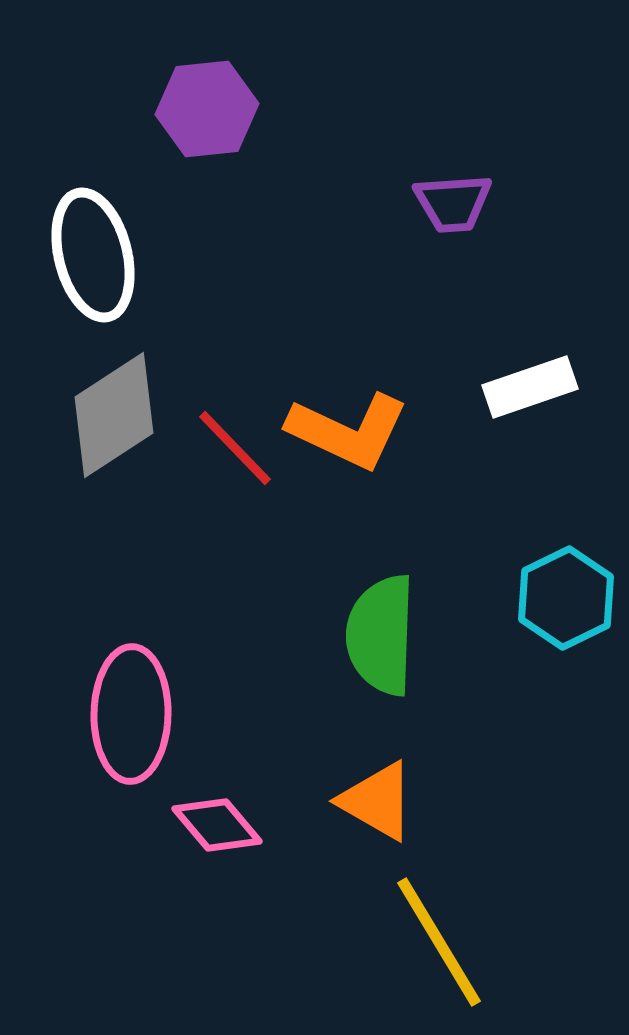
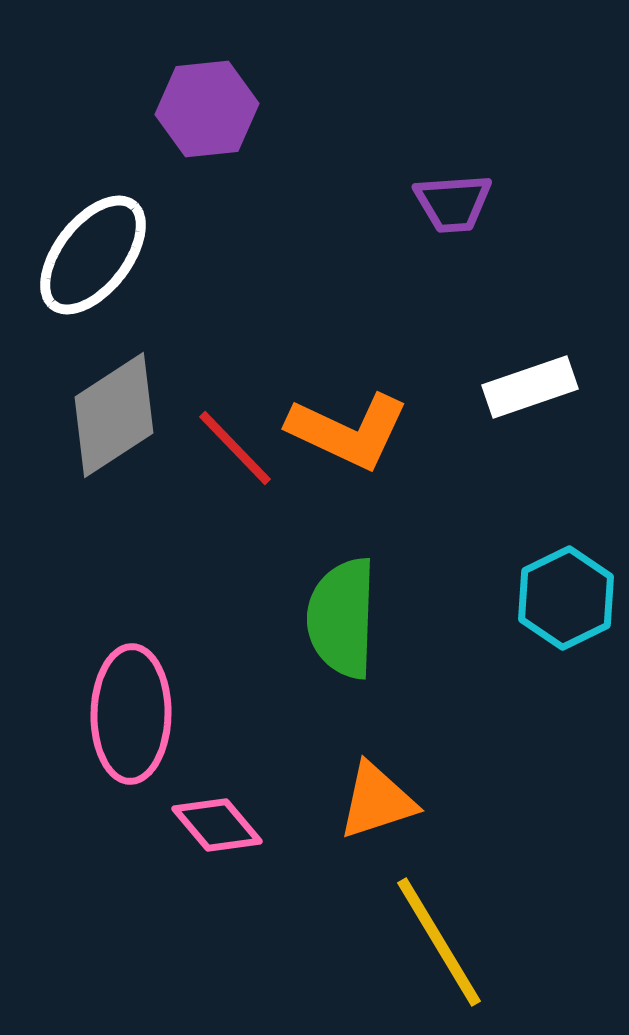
white ellipse: rotated 52 degrees clockwise
green semicircle: moved 39 px left, 17 px up
orange triangle: rotated 48 degrees counterclockwise
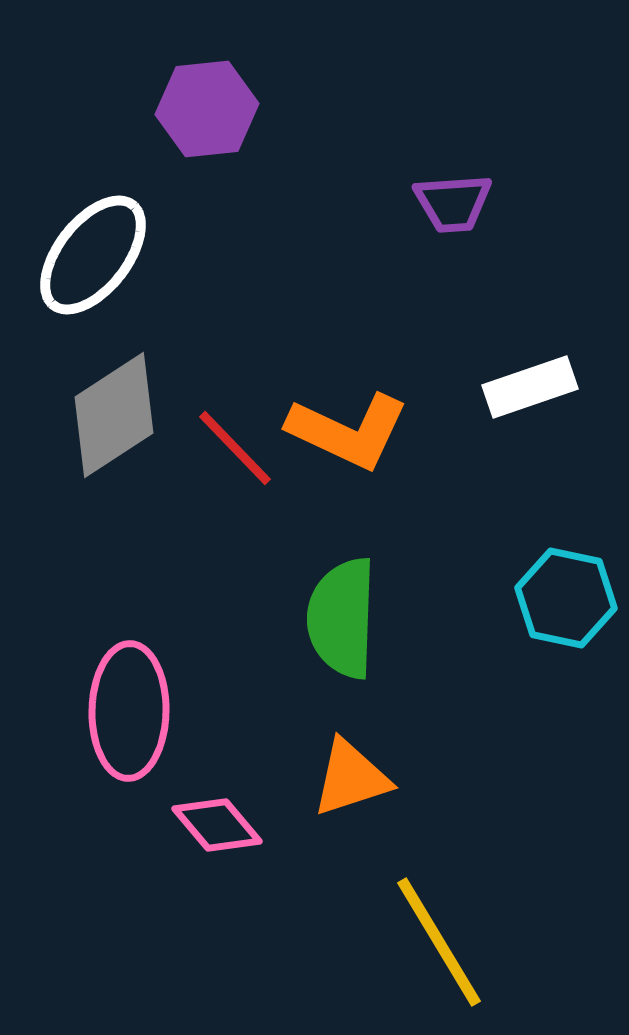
cyan hexagon: rotated 22 degrees counterclockwise
pink ellipse: moved 2 px left, 3 px up
orange triangle: moved 26 px left, 23 px up
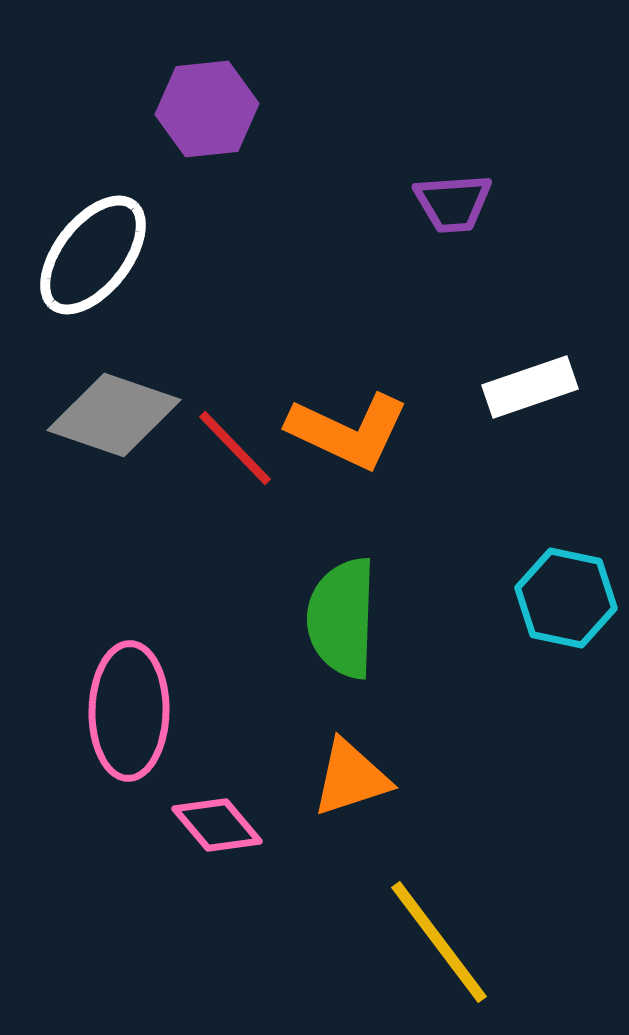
gray diamond: rotated 52 degrees clockwise
yellow line: rotated 6 degrees counterclockwise
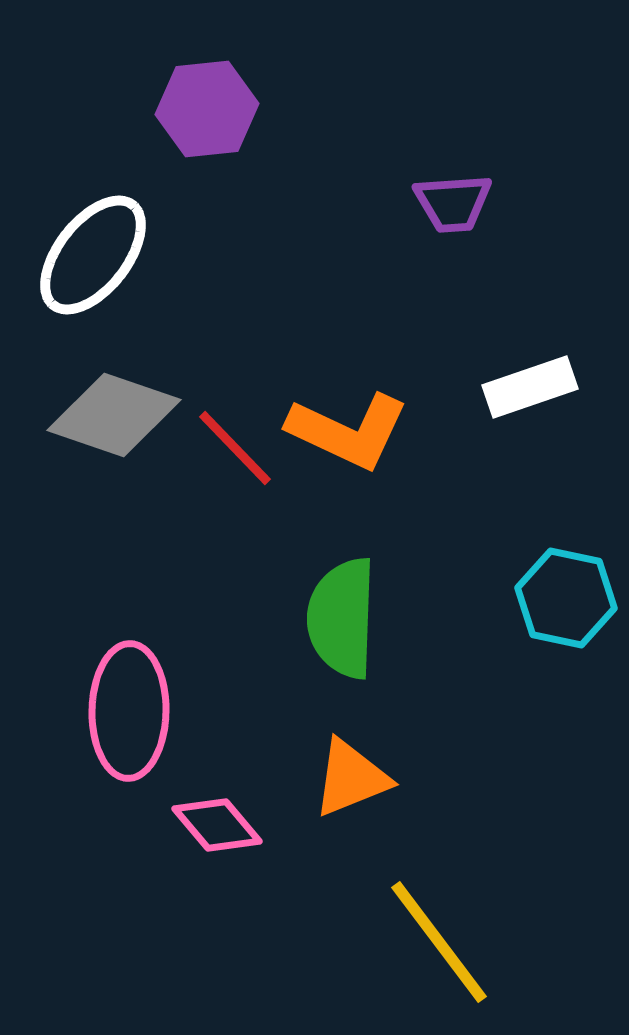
orange triangle: rotated 4 degrees counterclockwise
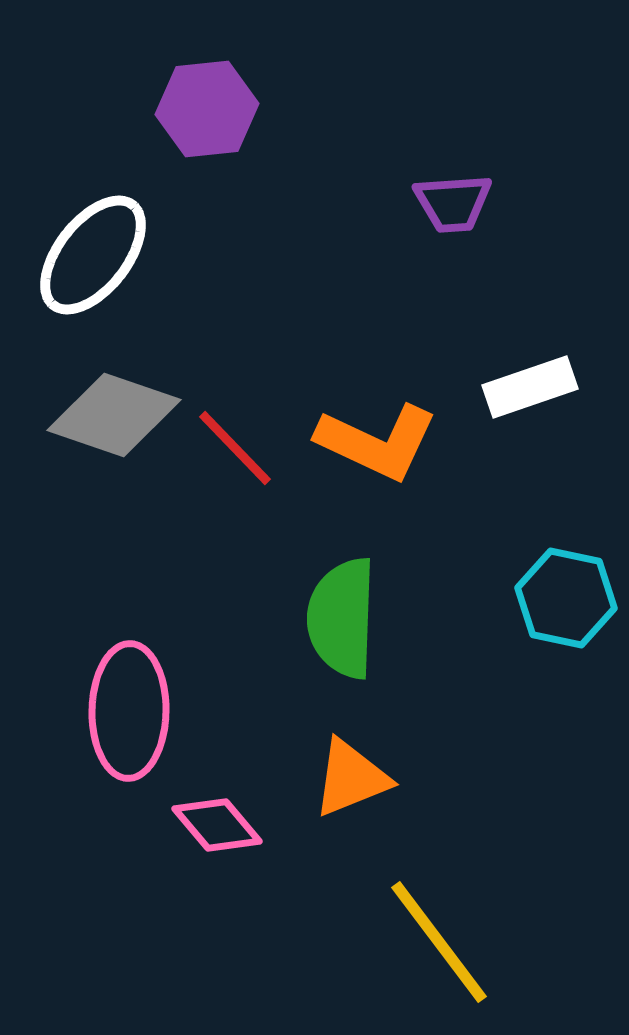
orange L-shape: moved 29 px right, 11 px down
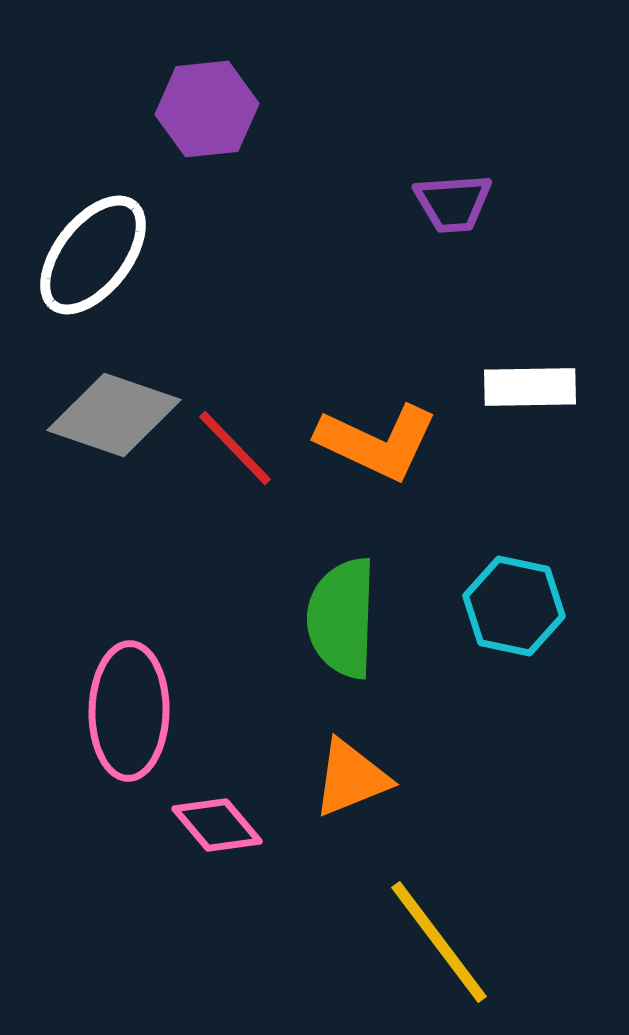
white rectangle: rotated 18 degrees clockwise
cyan hexagon: moved 52 px left, 8 px down
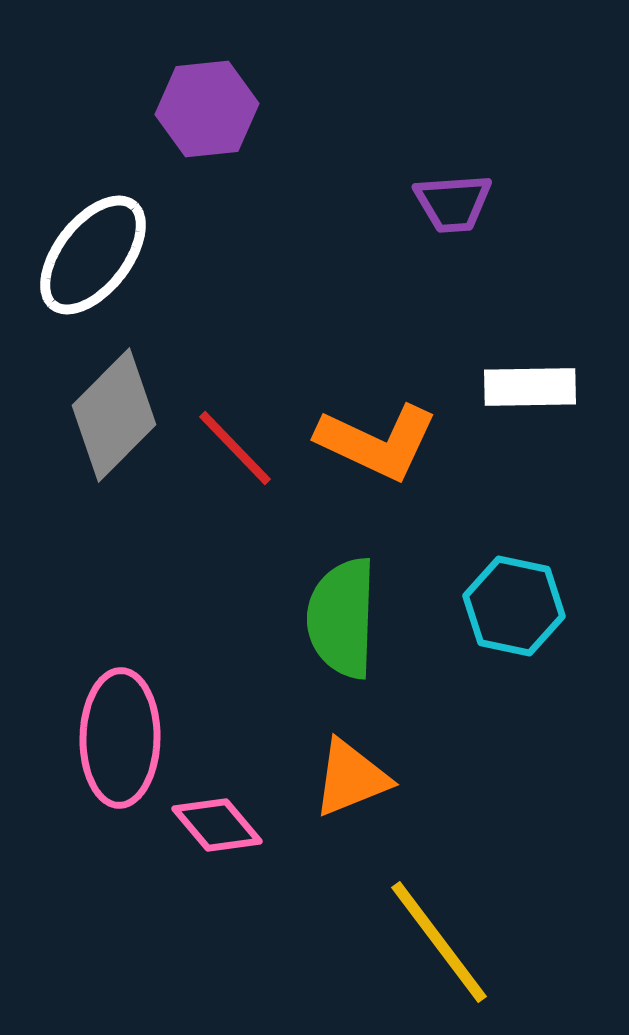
gray diamond: rotated 64 degrees counterclockwise
pink ellipse: moved 9 px left, 27 px down
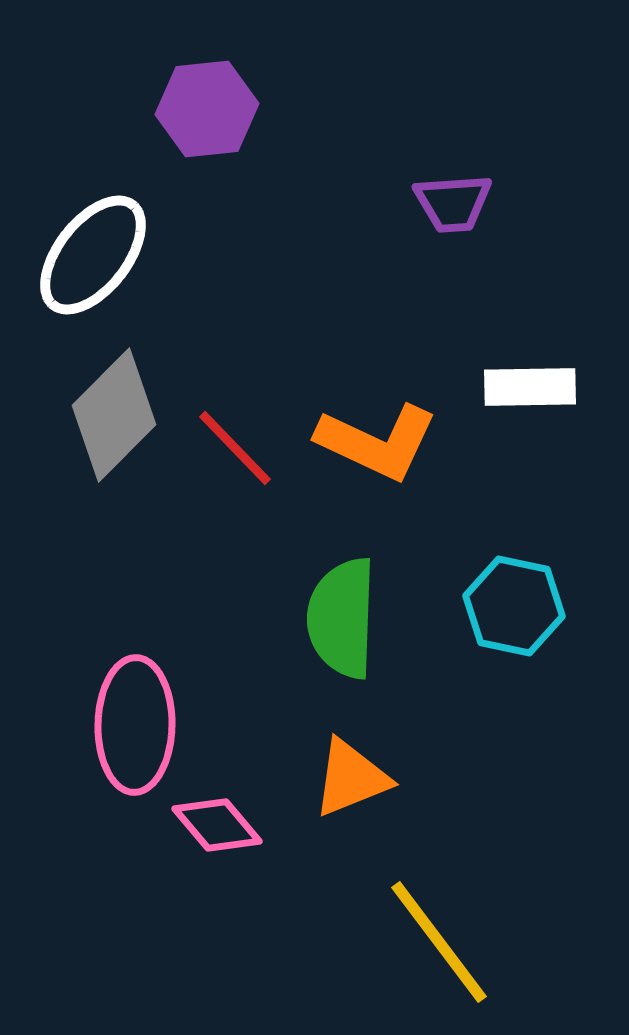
pink ellipse: moved 15 px right, 13 px up
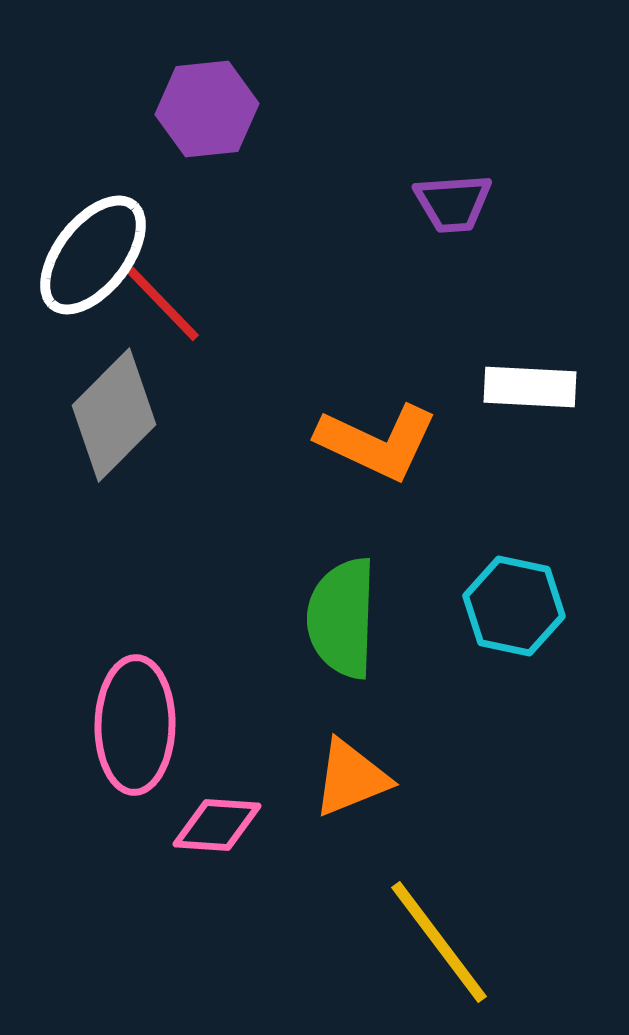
white rectangle: rotated 4 degrees clockwise
red line: moved 72 px left, 144 px up
pink diamond: rotated 46 degrees counterclockwise
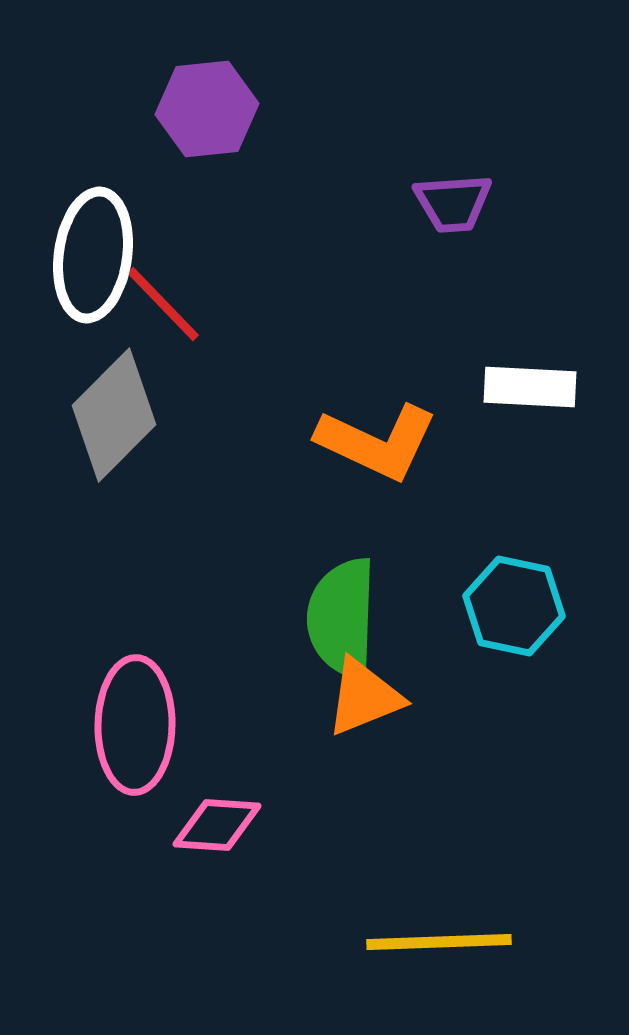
white ellipse: rotated 30 degrees counterclockwise
orange triangle: moved 13 px right, 81 px up
yellow line: rotated 55 degrees counterclockwise
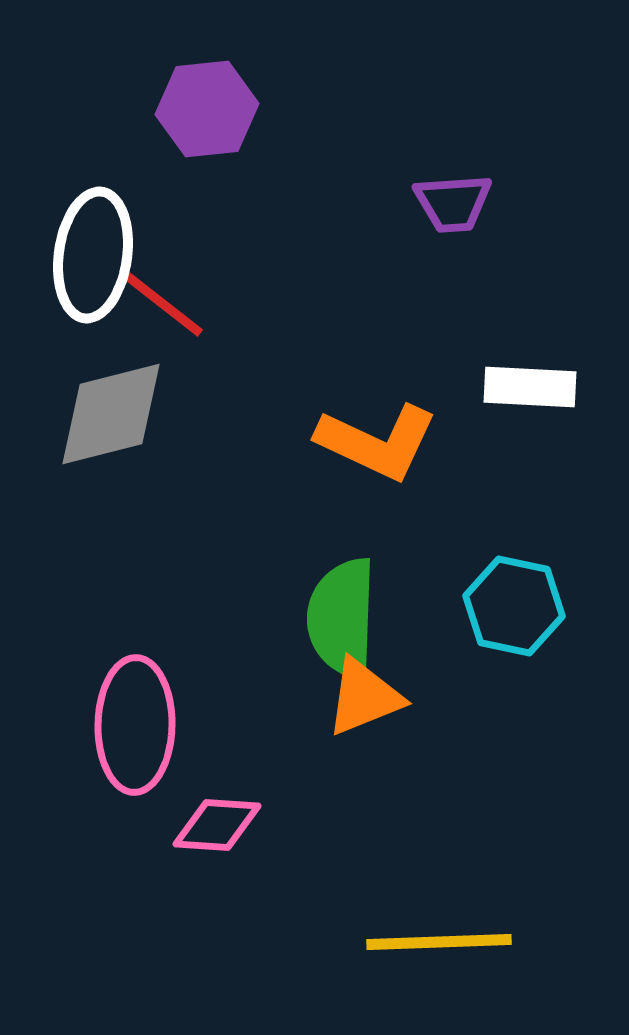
red line: rotated 8 degrees counterclockwise
gray diamond: moved 3 px left, 1 px up; rotated 31 degrees clockwise
